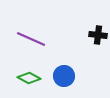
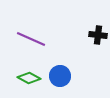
blue circle: moved 4 px left
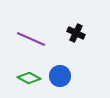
black cross: moved 22 px left, 2 px up; rotated 18 degrees clockwise
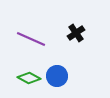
black cross: rotated 30 degrees clockwise
blue circle: moved 3 px left
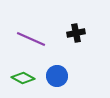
black cross: rotated 24 degrees clockwise
green diamond: moved 6 px left
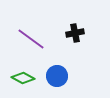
black cross: moved 1 px left
purple line: rotated 12 degrees clockwise
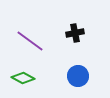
purple line: moved 1 px left, 2 px down
blue circle: moved 21 px right
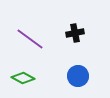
purple line: moved 2 px up
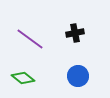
green diamond: rotated 10 degrees clockwise
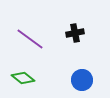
blue circle: moved 4 px right, 4 px down
